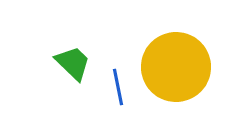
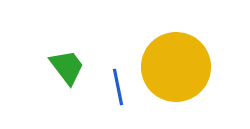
green trapezoid: moved 6 px left, 4 px down; rotated 9 degrees clockwise
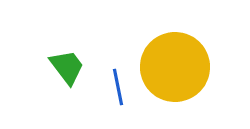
yellow circle: moved 1 px left
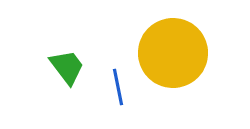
yellow circle: moved 2 px left, 14 px up
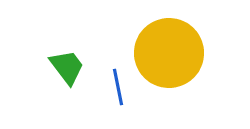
yellow circle: moved 4 px left
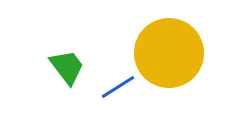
blue line: rotated 69 degrees clockwise
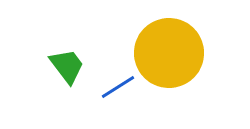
green trapezoid: moved 1 px up
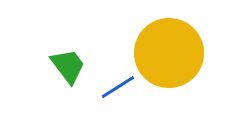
green trapezoid: moved 1 px right
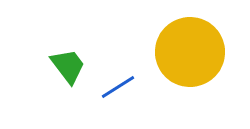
yellow circle: moved 21 px right, 1 px up
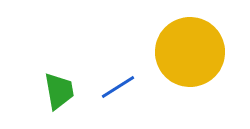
green trapezoid: moved 9 px left, 25 px down; rotated 27 degrees clockwise
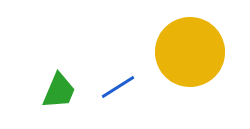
green trapezoid: rotated 33 degrees clockwise
